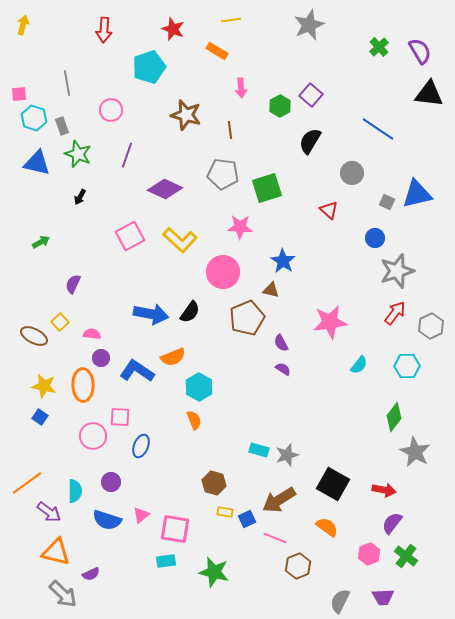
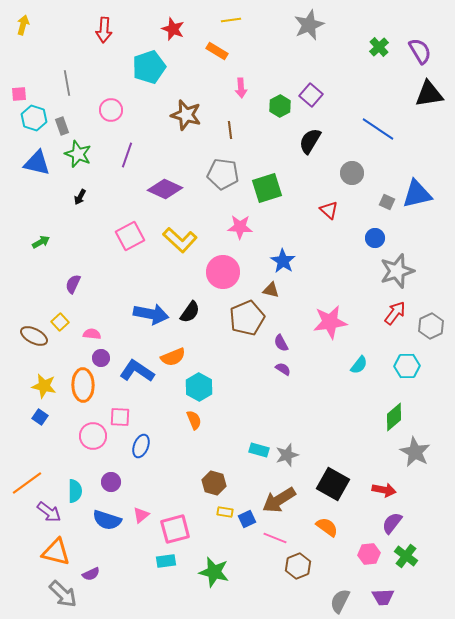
black triangle at (429, 94): rotated 16 degrees counterclockwise
green diamond at (394, 417): rotated 12 degrees clockwise
pink square at (175, 529): rotated 24 degrees counterclockwise
pink hexagon at (369, 554): rotated 15 degrees clockwise
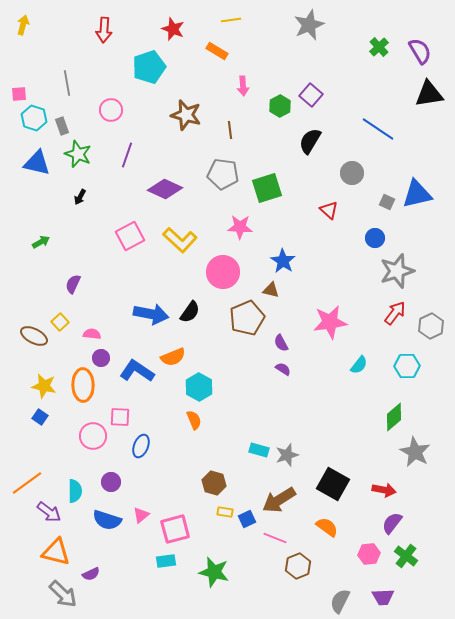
pink arrow at (241, 88): moved 2 px right, 2 px up
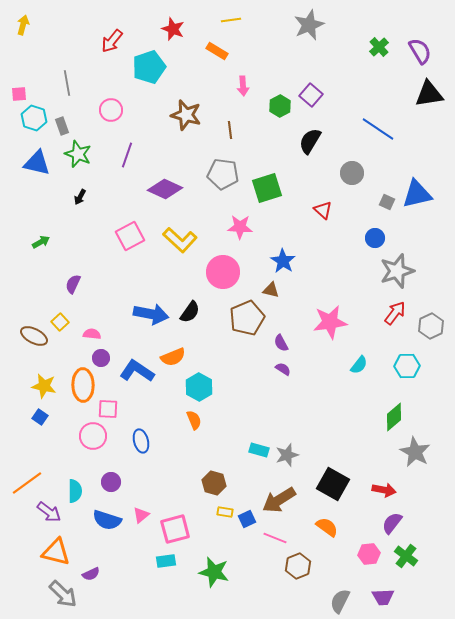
red arrow at (104, 30): moved 8 px right, 11 px down; rotated 35 degrees clockwise
red triangle at (329, 210): moved 6 px left
pink square at (120, 417): moved 12 px left, 8 px up
blue ellipse at (141, 446): moved 5 px up; rotated 35 degrees counterclockwise
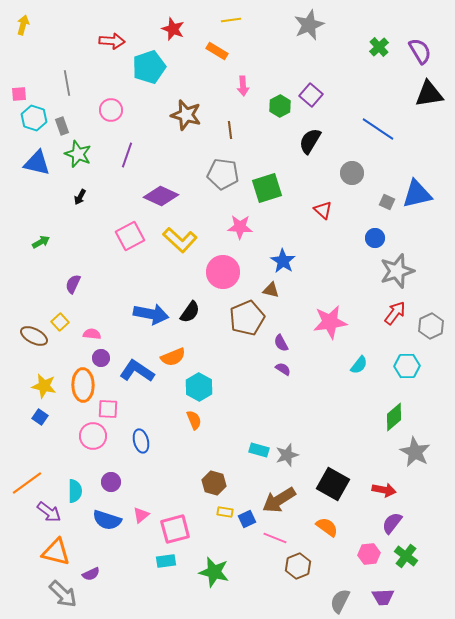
red arrow at (112, 41): rotated 125 degrees counterclockwise
purple diamond at (165, 189): moved 4 px left, 7 px down
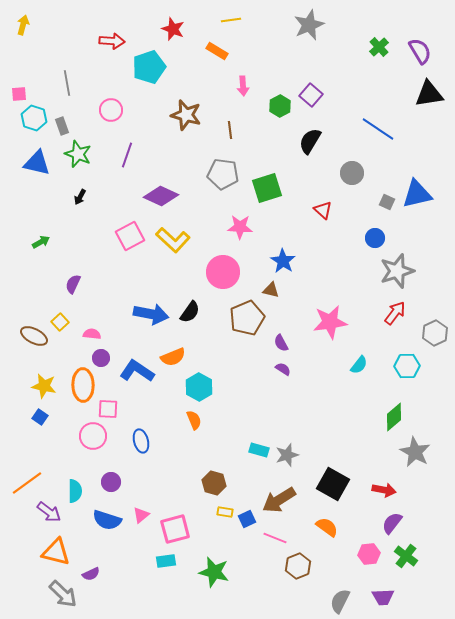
yellow L-shape at (180, 240): moved 7 px left
gray hexagon at (431, 326): moved 4 px right, 7 px down
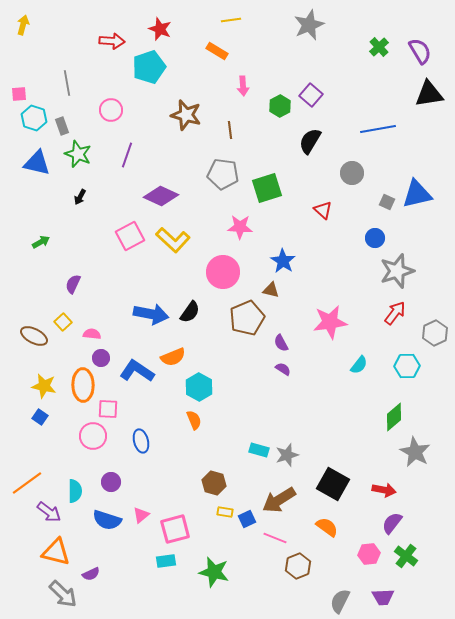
red star at (173, 29): moved 13 px left
blue line at (378, 129): rotated 44 degrees counterclockwise
yellow square at (60, 322): moved 3 px right
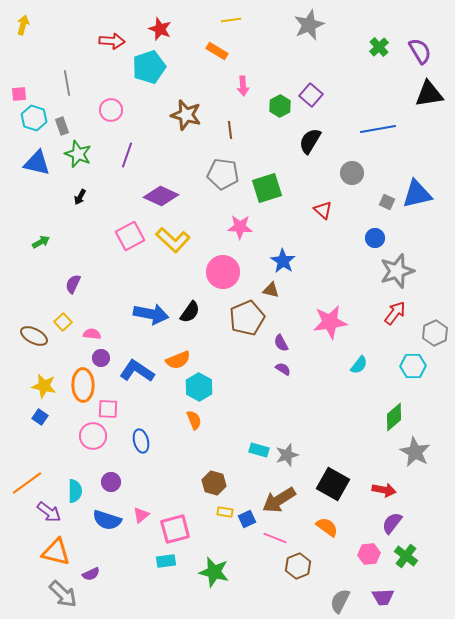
orange semicircle at (173, 357): moved 5 px right, 3 px down
cyan hexagon at (407, 366): moved 6 px right
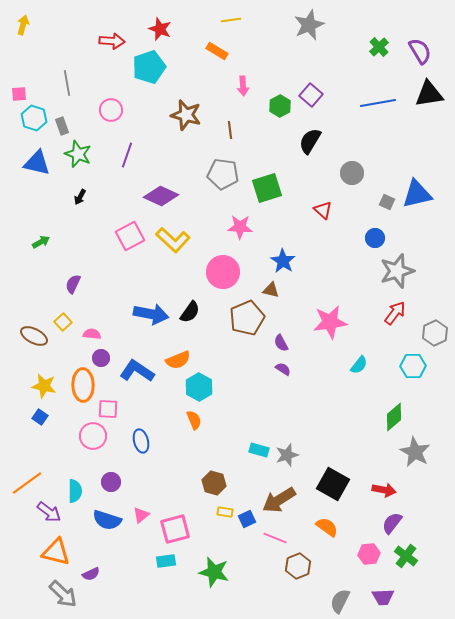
blue line at (378, 129): moved 26 px up
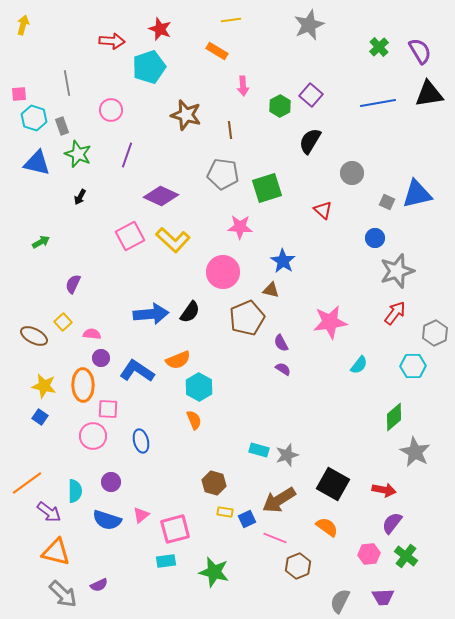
blue arrow at (151, 314): rotated 16 degrees counterclockwise
purple semicircle at (91, 574): moved 8 px right, 11 px down
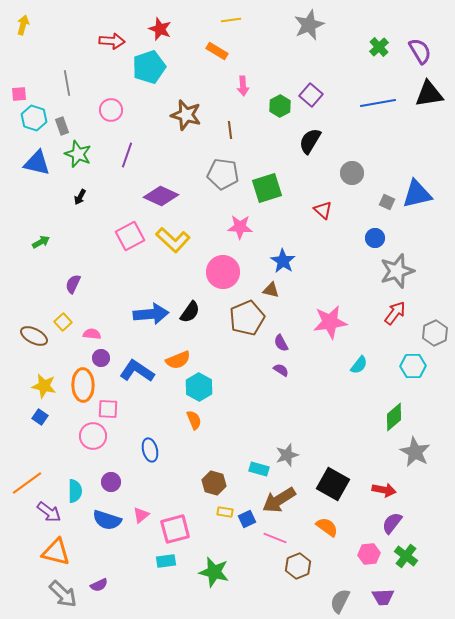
purple semicircle at (283, 369): moved 2 px left, 1 px down
blue ellipse at (141, 441): moved 9 px right, 9 px down
cyan rectangle at (259, 450): moved 19 px down
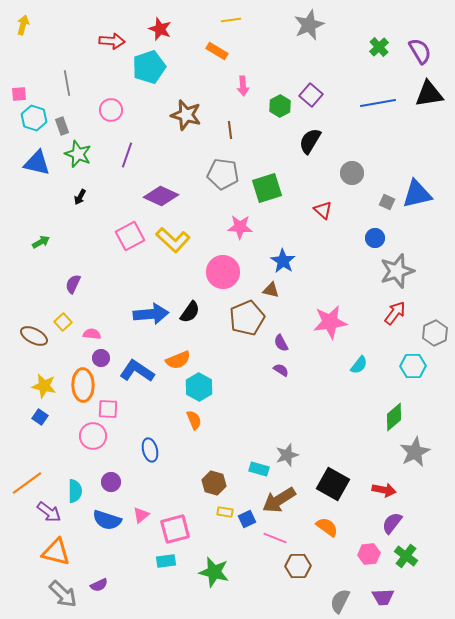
gray star at (415, 452): rotated 16 degrees clockwise
brown hexagon at (298, 566): rotated 20 degrees clockwise
